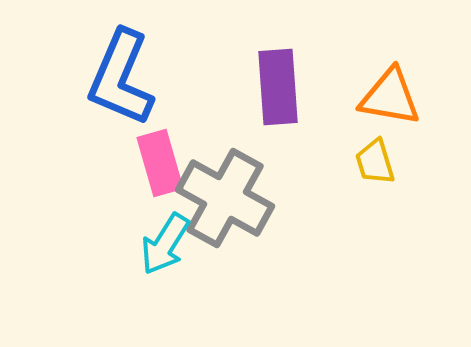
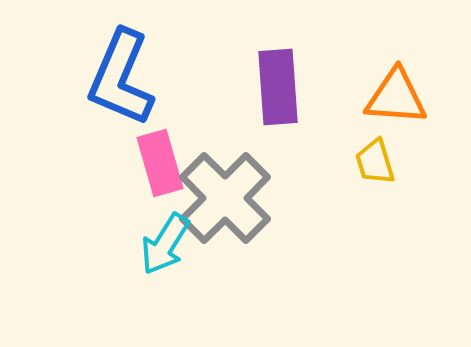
orange triangle: moved 6 px right; rotated 6 degrees counterclockwise
gray cross: rotated 16 degrees clockwise
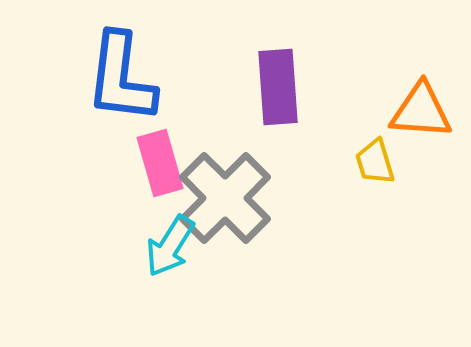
blue L-shape: rotated 16 degrees counterclockwise
orange triangle: moved 25 px right, 14 px down
cyan arrow: moved 5 px right, 2 px down
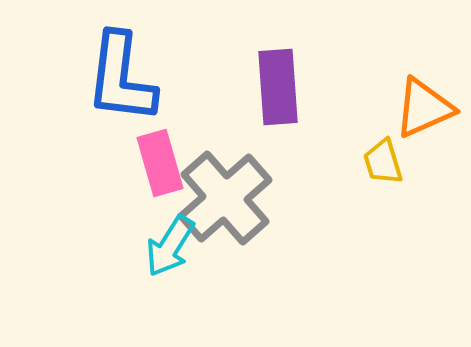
orange triangle: moved 3 px right, 3 px up; rotated 28 degrees counterclockwise
yellow trapezoid: moved 8 px right
gray cross: rotated 4 degrees clockwise
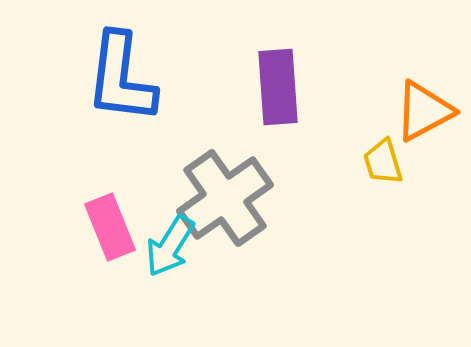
orange triangle: moved 3 px down; rotated 4 degrees counterclockwise
pink rectangle: moved 50 px left, 64 px down; rotated 6 degrees counterclockwise
gray cross: rotated 6 degrees clockwise
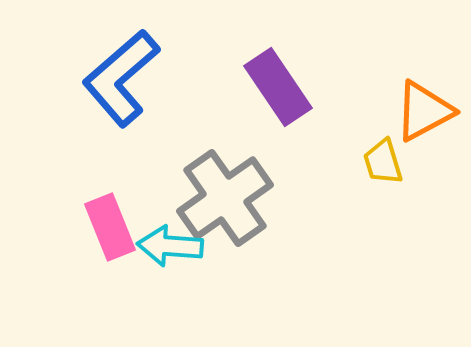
blue L-shape: rotated 42 degrees clockwise
purple rectangle: rotated 30 degrees counterclockwise
cyan arrow: rotated 62 degrees clockwise
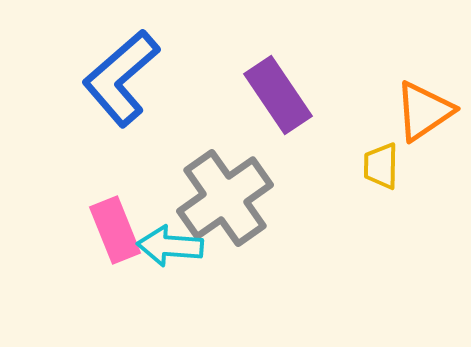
purple rectangle: moved 8 px down
orange triangle: rotated 6 degrees counterclockwise
yellow trapezoid: moved 2 px left, 4 px down; rotated 18 degrees clockwise
pink rectangle: moved 5 px right, 3 px down
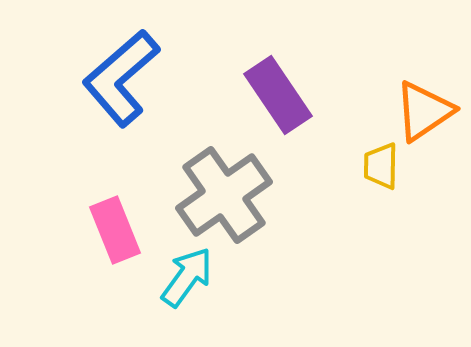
gray cross: moved 1 px left, 3 px up
cyan arrow: moved 17 px right, 31 px down; rotated 122 degrees clockwise
